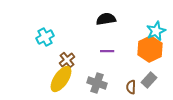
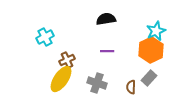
orange hexagon: moved 1 px right, 1 px down
brown cross: rotated 14 degrees clockwise
gray rectangle: moved 2 px up
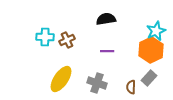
cyan cross: rotated 30 degrees clockwise
brown cross: moved 20 px up
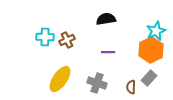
purple line: moved 1 px right, 1 px down
yellow ellipse: moved 1 px left
